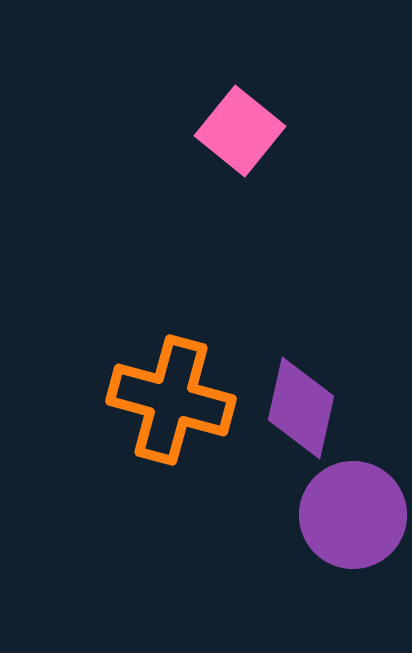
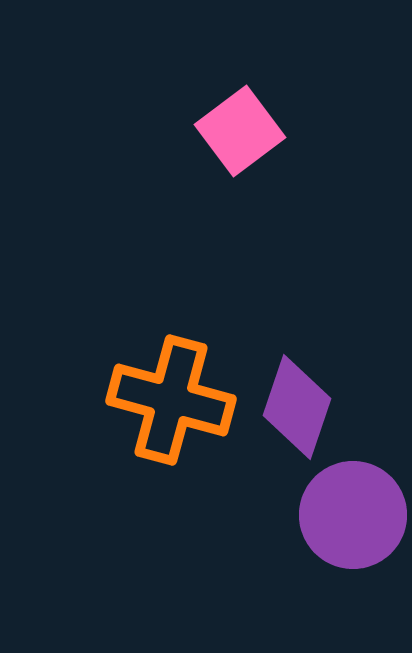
pink square: rotated 14 degrees clockwise
purple diamond: moved 4 px left, 1 px up; rotated 6 degrees clockwise
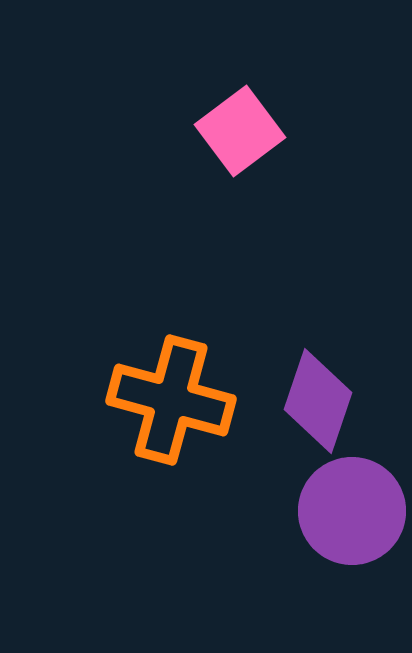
purple diamond: moved 21 px right, 6 px up
purple circle: moved 1 px left, 4 px up
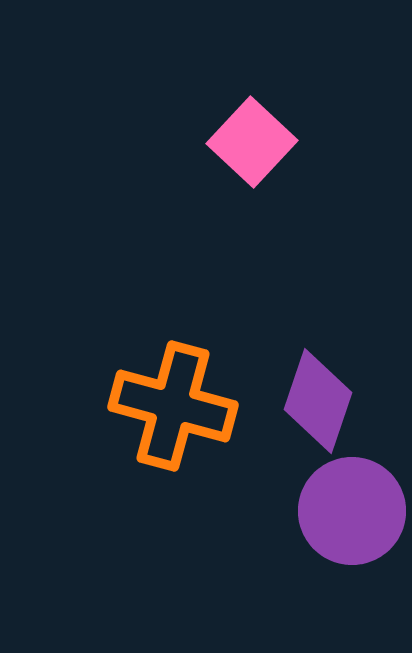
pink square: moved 12 px right, 11 px down; rotated 10 degrees counterclockwise
orange cross: moved 2 px right, 6 px down
